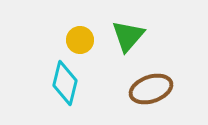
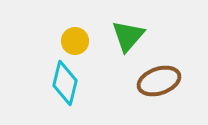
yellow circle: moved 5 px left, 1 px down
brown ellipse: moved 8 px right, 8 px up
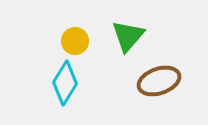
cyan diamond: rotated 18 degrees clockwise
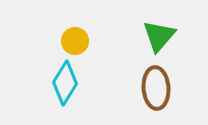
green triangle: moved 31 px right
brown ellipse: moved 3 px left, 7 px down; rotated 75 degrees counterclockwise
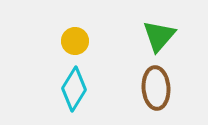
cyan diamond: moved 9 px right, 6 px down
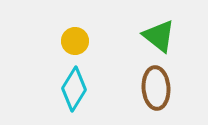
green triangle: rotated 33 degrees counterclockwise
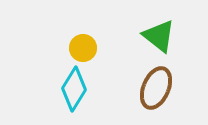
yellow circle: moved 8 px right, 7 px down
brown ellipse: rotated 27 degrees clockwise
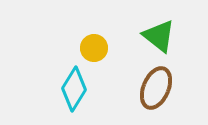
yellow circle: moved 11 px right
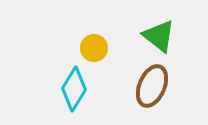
brown ellipse: moved 4 px left, 2 px up
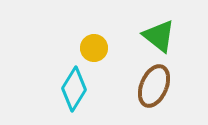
brown ellipse: moved 2 px right
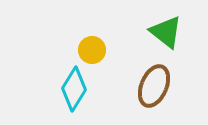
green triangle: moved 7 px right, 4 px up
yellow circle: moved 2 px left, 2 px down
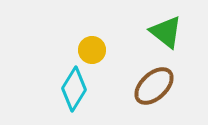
brown ellipse: rotated 24 degrees clockwise
